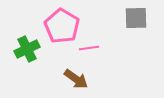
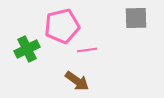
pink pentagon: rotated 28 degrees clockwise
pink line: moved 2 px left, 2 px down
brown arrow: moved 1 px right, 2 px down
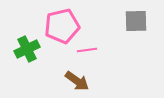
gray square: moved 3 px down
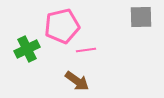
gray square: moved 5 px right, 4 px up
pink line: moved 1 px left
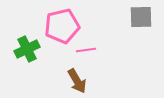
brown arrow: rotated 25 degrees clockwise
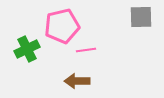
brown arrow: rotated 120 degrees clockwise
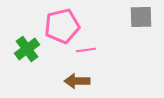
green cross: rotated 10 degrees counterclockwise
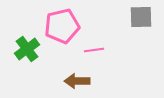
pink line: moved 8 px right
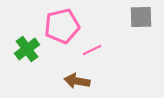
pink line: moved 2 px left; rotated 18 degrees counterclockwise
brown arrow: rotated 10 degrees clockwise
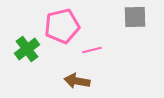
gray square: moved 6 px left
pink line: rotated 12 degrees clockwise
